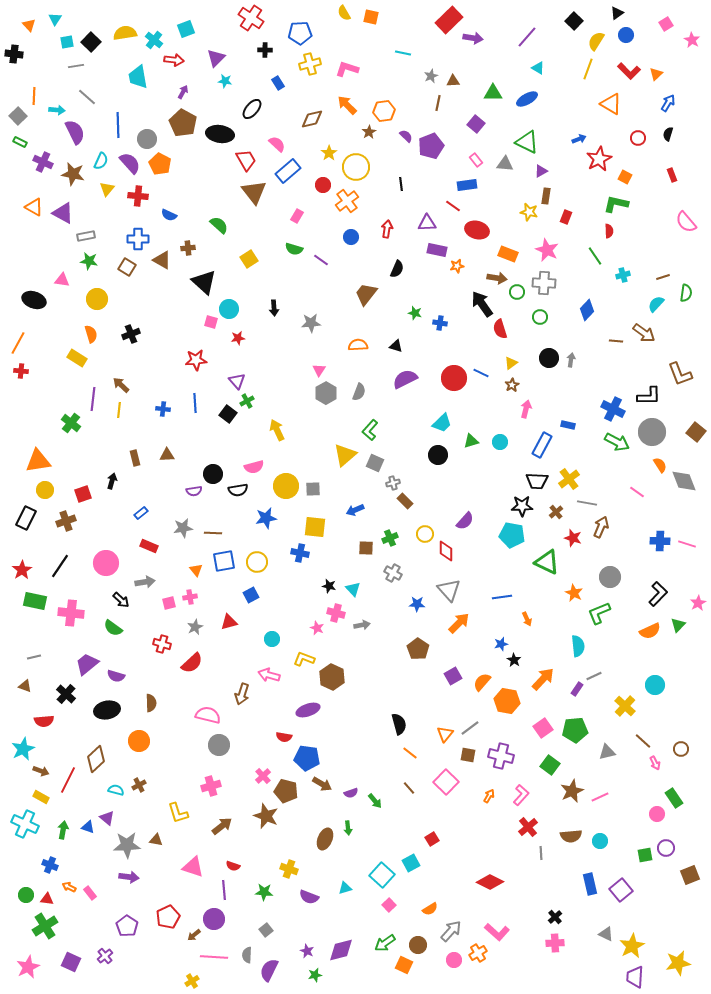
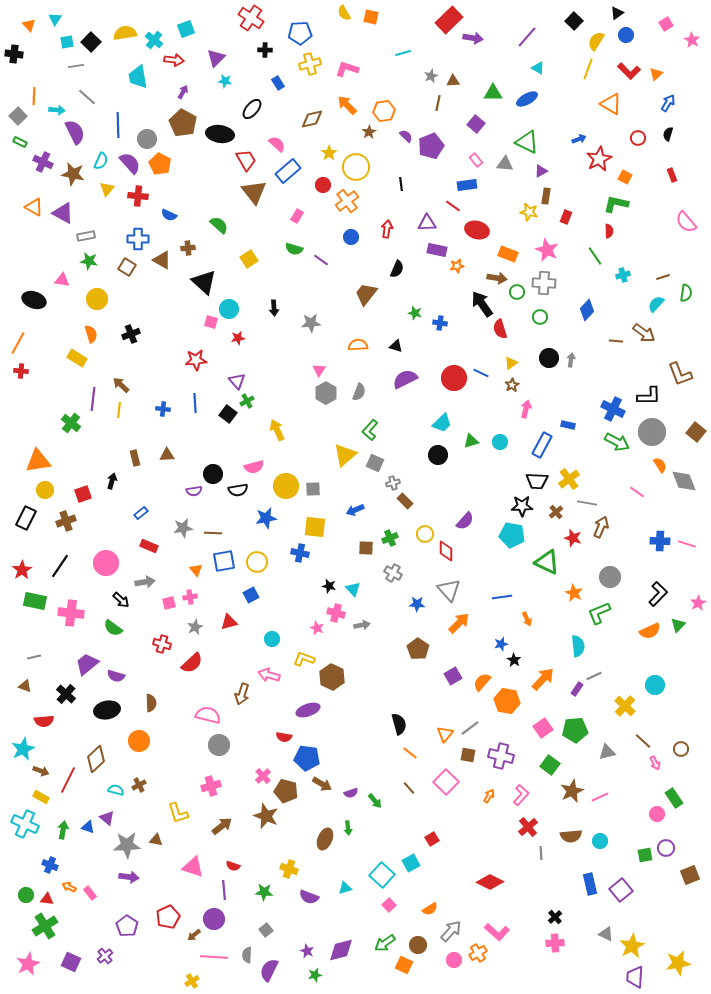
cyan line at (403, 53): rotated 28 degrees counterclockwise
pink star at (28, 967): moved 3 px up
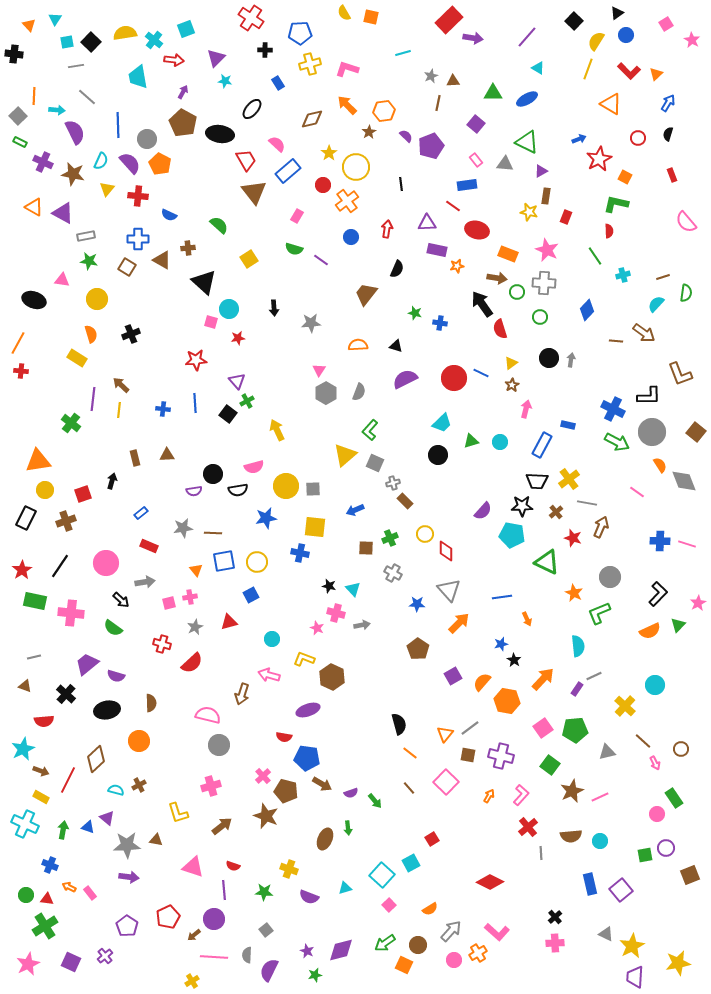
purple semicircle at (465, 521): moved 18 px right, 10 px up
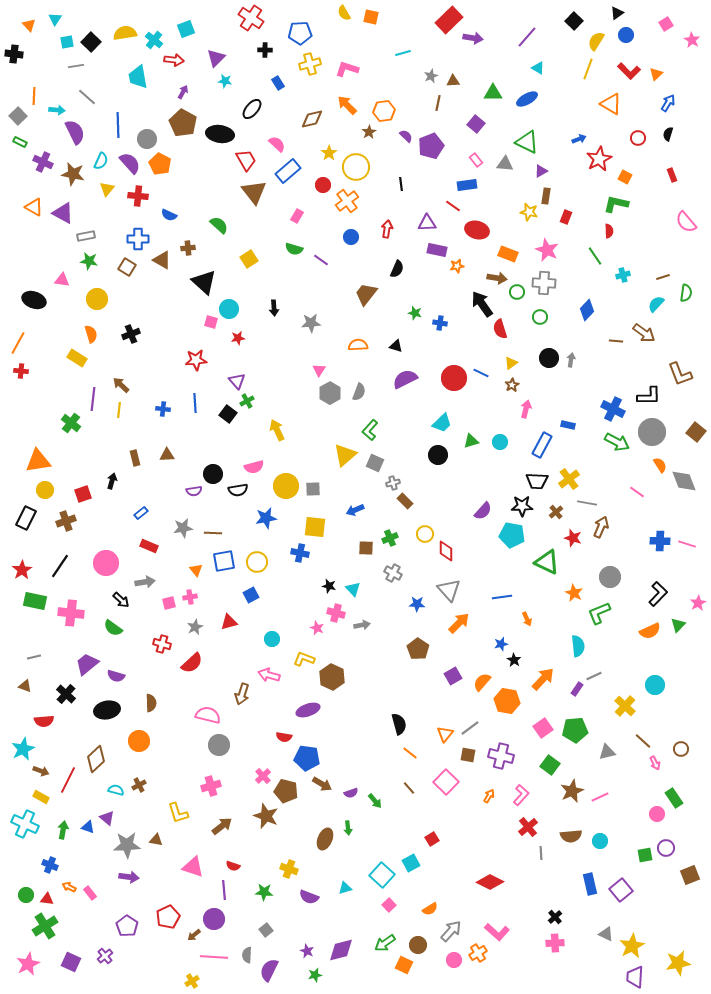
gray hexagon at (326, 393): moved 4 px right
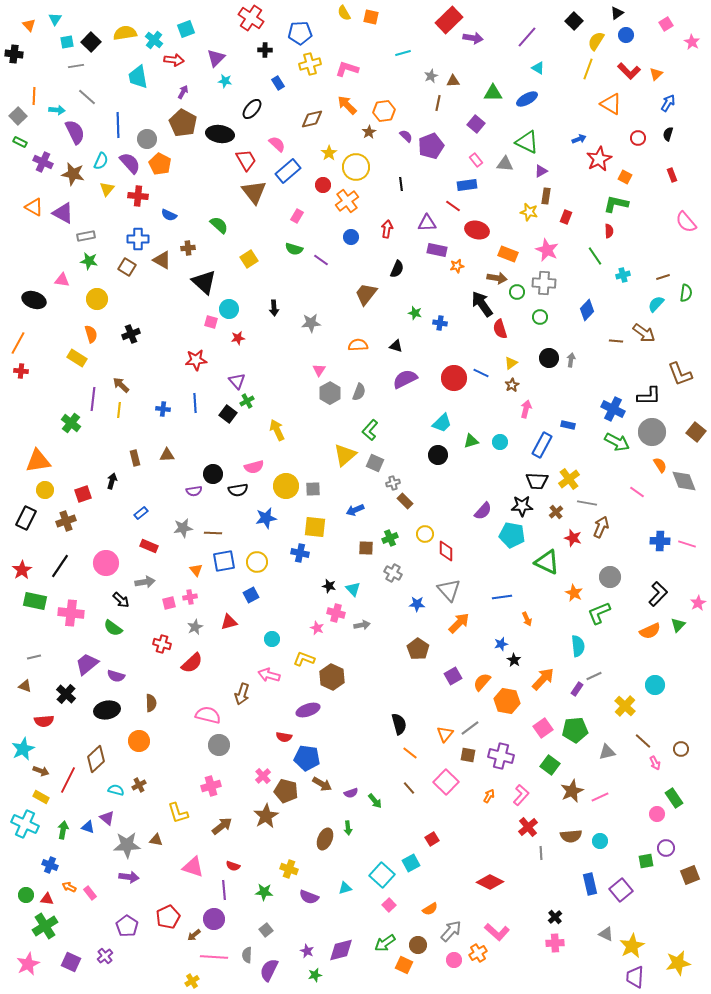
pink star at (692, 40): moved 2 px down
brown star at (266, 816): rotated 20 degrees clockwise
green square at (645, 855): moved 1 px right, 6 px down
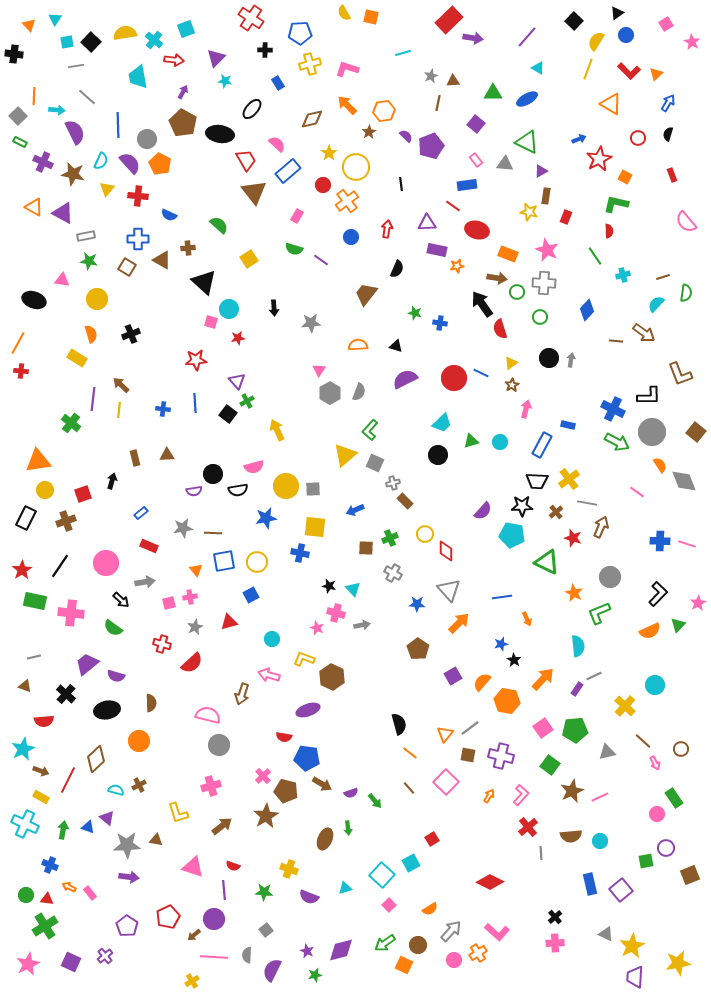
purple semicircle at (269, 970): moved 3 px right
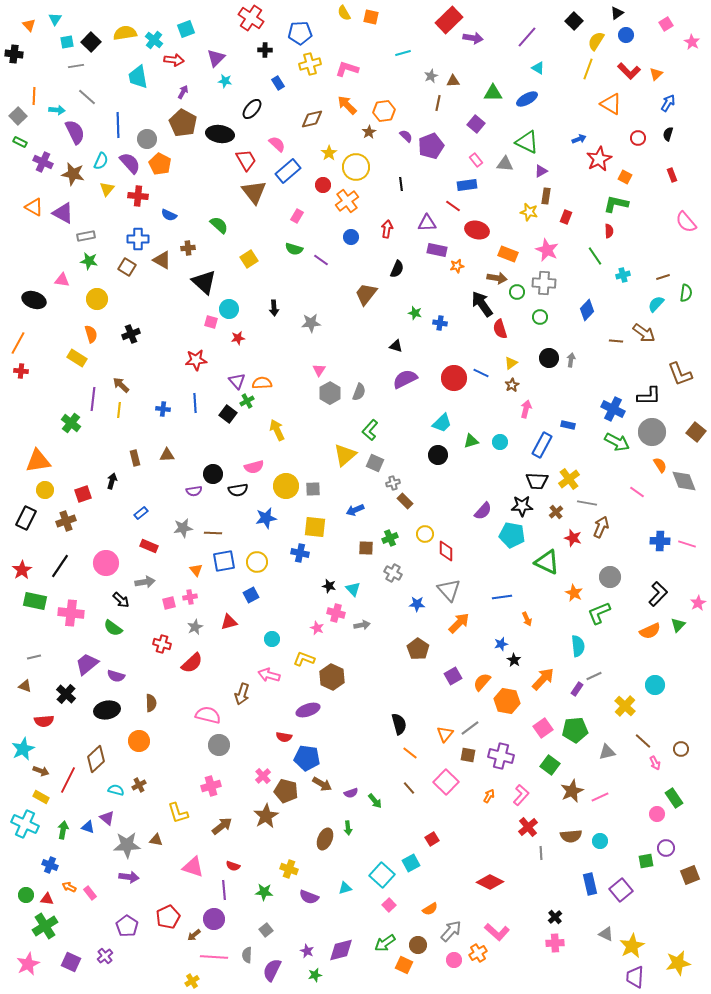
orange semicircle at (358, 345): moved 96 px left, 38 px down
